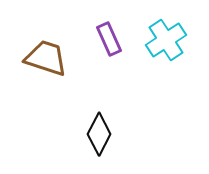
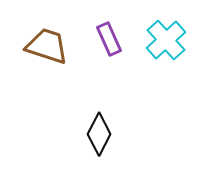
cyan cross: rotated 9 degrees counterclockwise
brown trapezoid: moved 1 px right, 12 px up
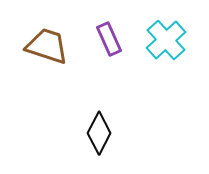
black diamond: moved 1 px up
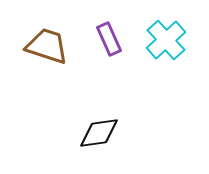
black diamond: rotated 54 degrees clockwise
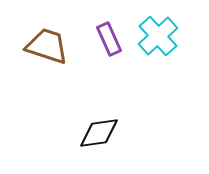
cyan cross: moved 8 px left, 4 px up
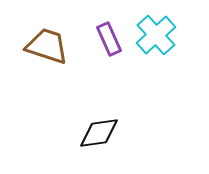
cyan cross: moved 2 px left, 1 px up
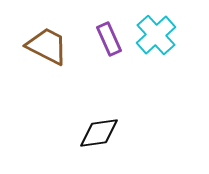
brown trapezoid: rotated 9 degrees clockwise
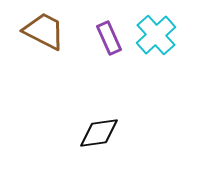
purple rectangle: moved 1 px up
brown trapezoid: moved 3 px left, 15 px up
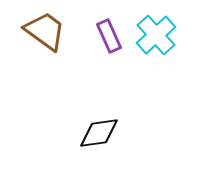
brown trapezoid: moved 1 px right; rotated 9 degrees clockwise
purple rectangle: moved 2 px up
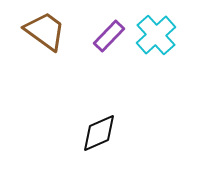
purple rectangle: rotated 68 degrees clockwise
black diamond: rotated 15 degrees counterclockwise
